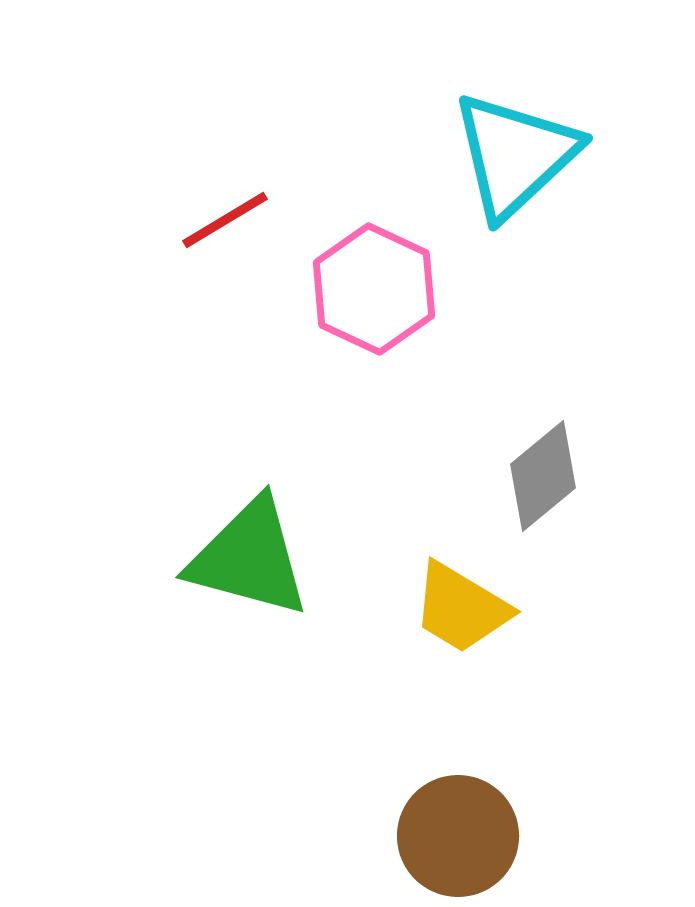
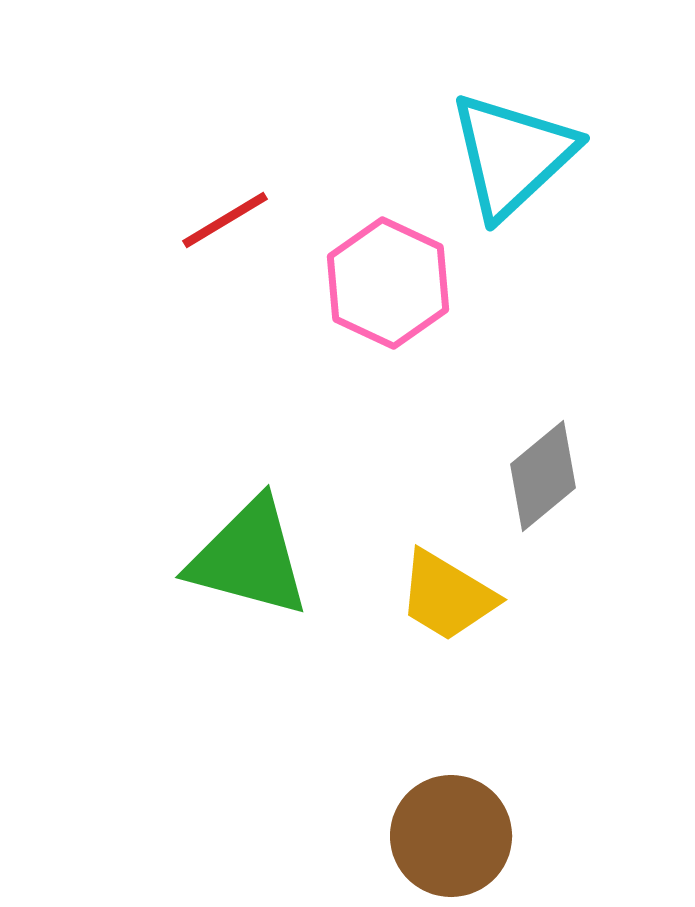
cyan triangle: moved 3 px left
pink hexagon: moved 14 px right, 6 px up
yellow trapezoid: moved 14 px left, 12 px up
brown circle: moved 7 px left
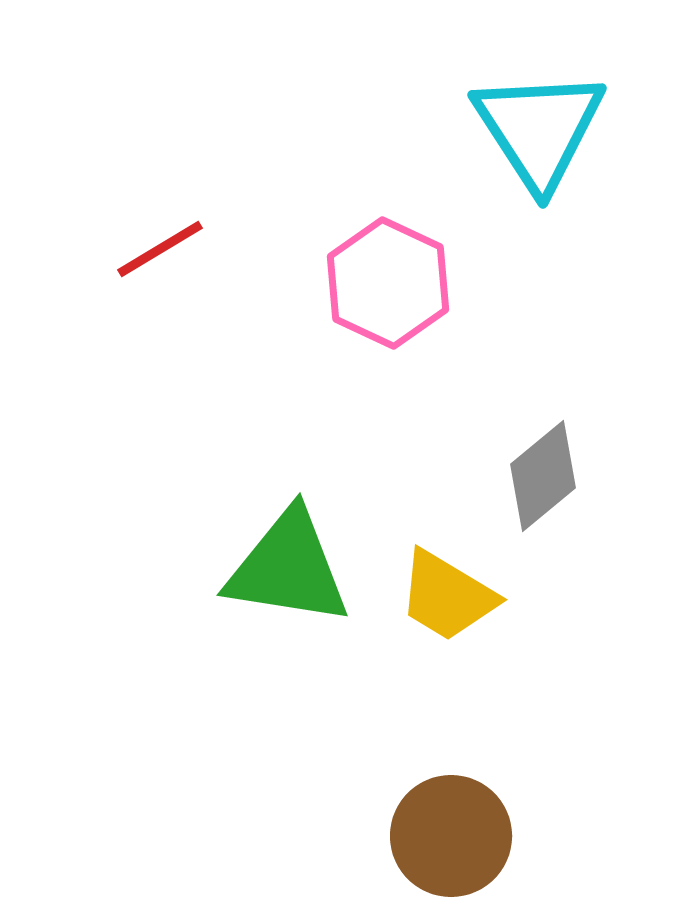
cyan triangle: moved 27 px right, 26 px up; rotated 20 degrees counterclockwise
red line: moved 65 px left, 29 px down
green triangle: moved 39 px right, 10 px down; rotated 6 degrees counterclockwise
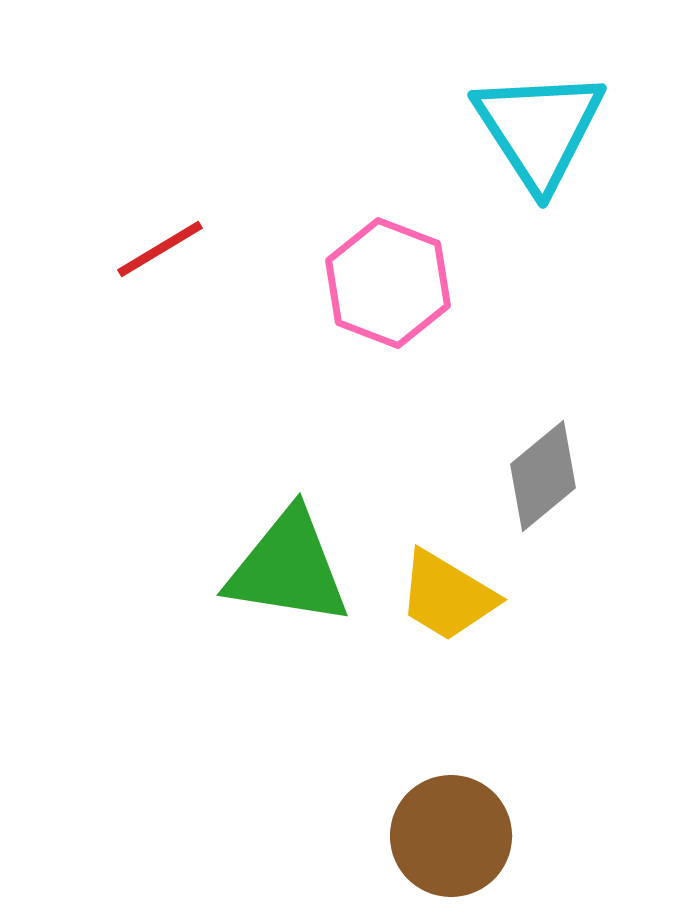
pink hexagon: rotated 4 degrees counterclockwise
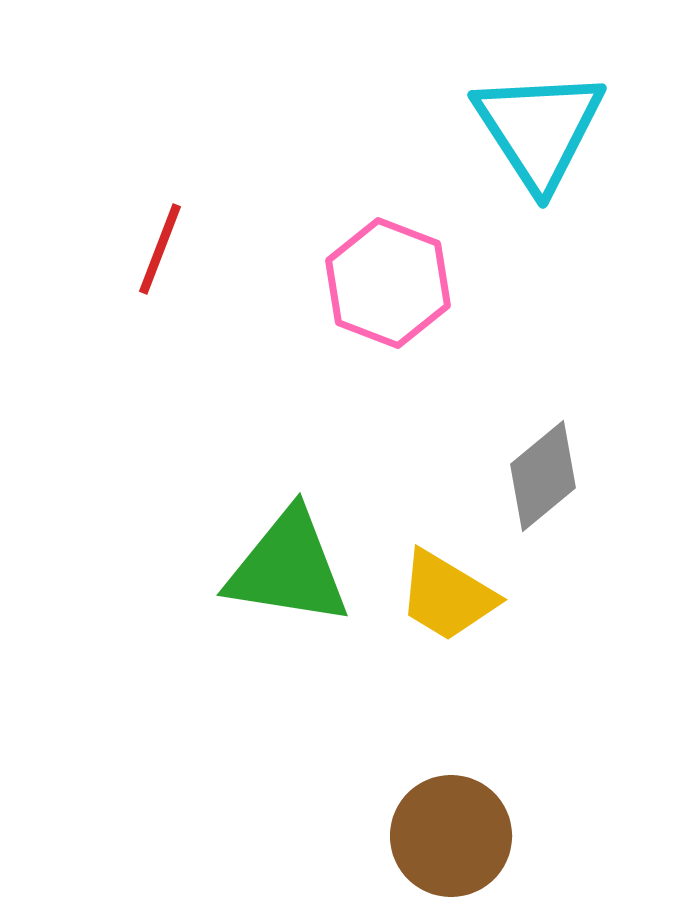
red line: rotated 38 degrees counterclockwise
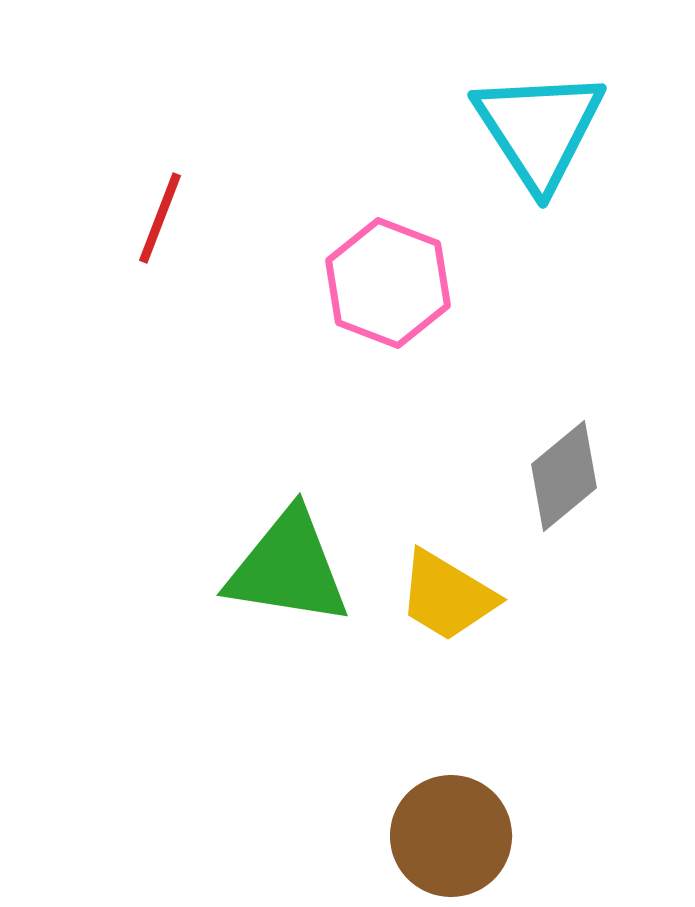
red line: moved 31 px up
gray diamond: moved 21 px right
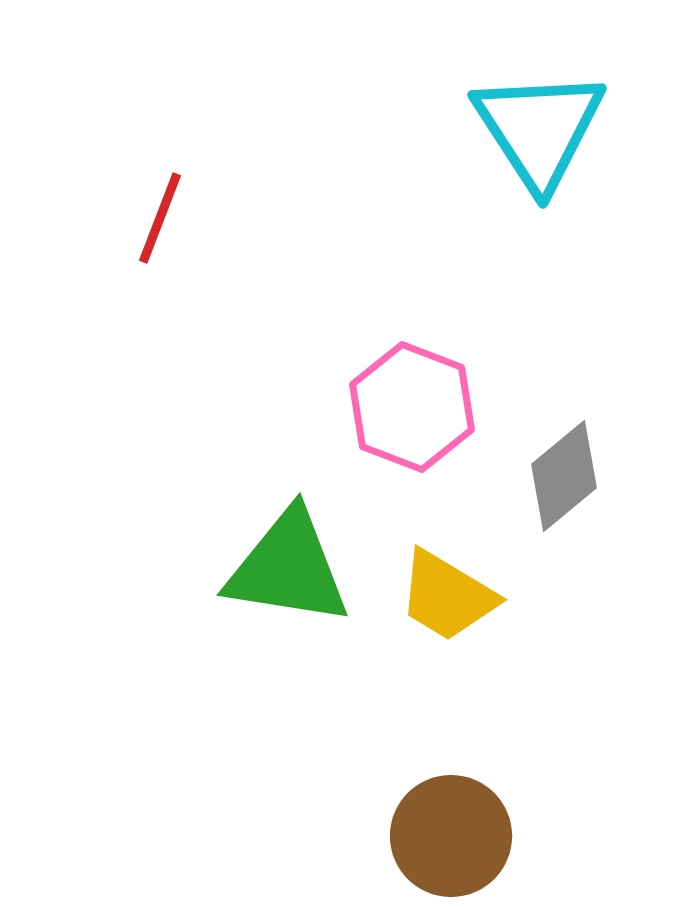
pink hexagon: moved 24 px right, 124 px down
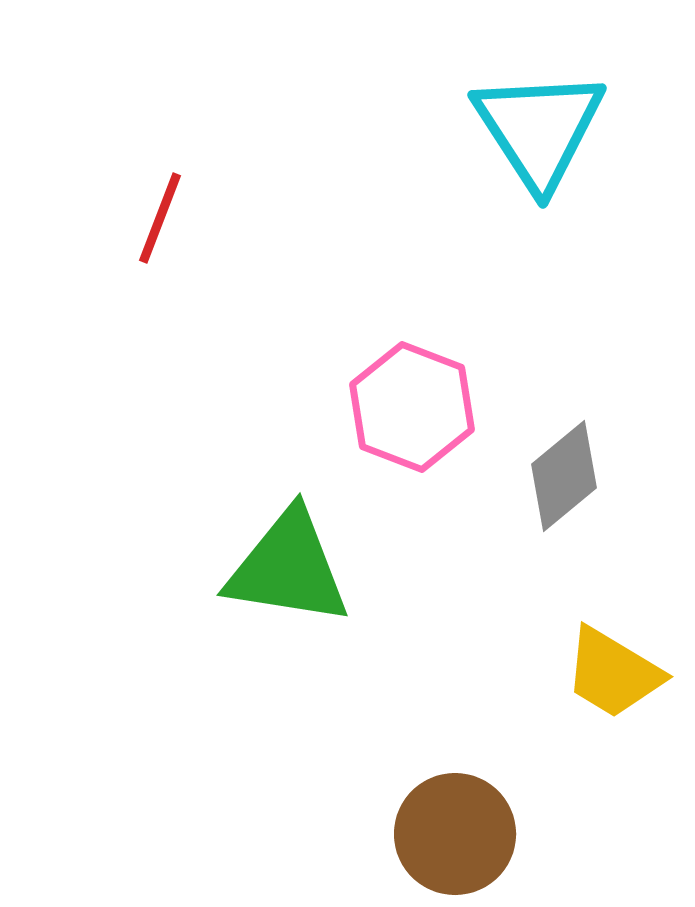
yellow trapezoid: moved 166 px right, 77 px down
brown circle: moved 4 px right, 2 px up
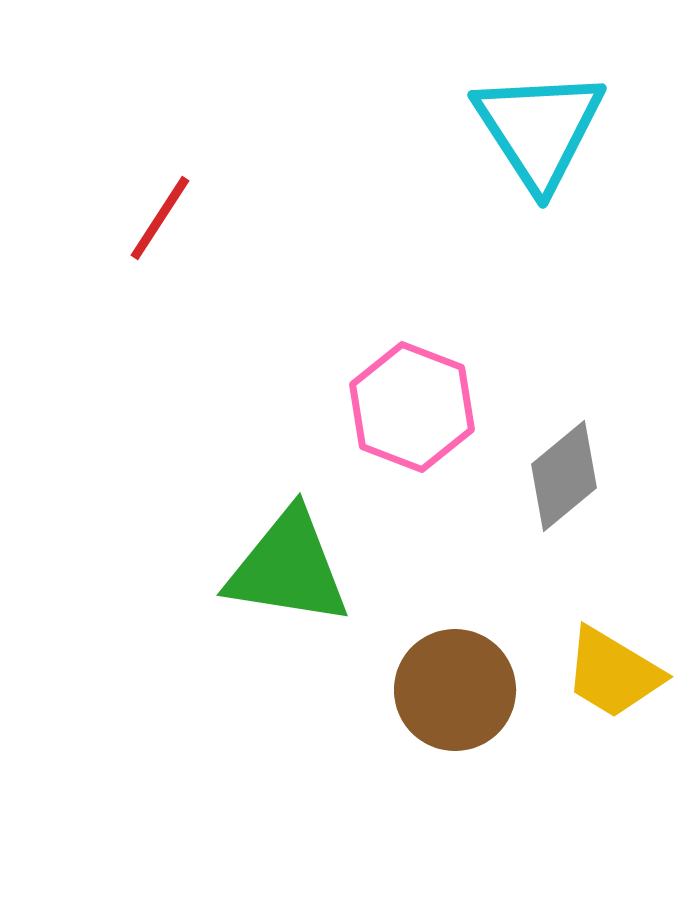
red line: rotated 12 degrees clockwise
brown circle: moved 144 px up
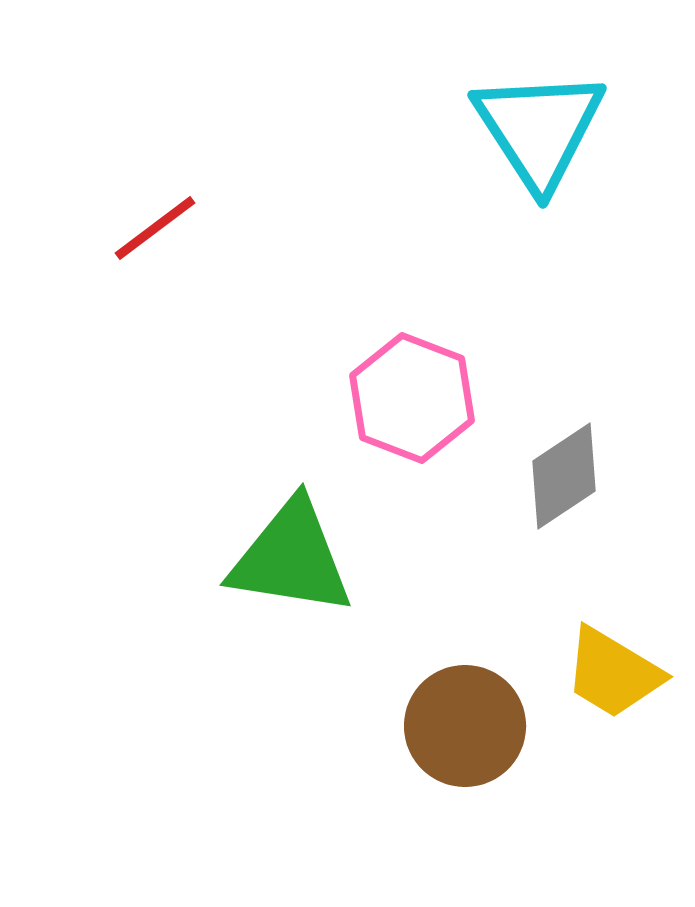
red line: moved 5 px left, 10 px down; rotated 20 degrees clockwise
pink hexagon: moved 9 px up
gray diamond: rotated 6 degrees clockwise
green triangle: moved 3 px right, 10 px up
brown circle: moved 10 px right, 36 px down
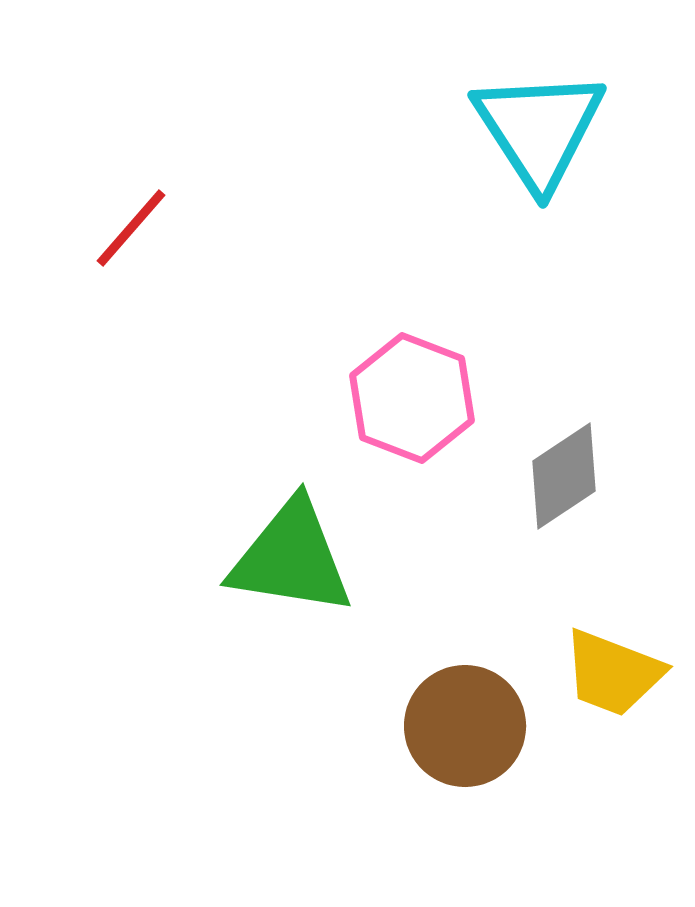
red line: moved 24 px left; rotated 12 degrees counterclockwise
yellow trapezoid: rotated 10 degrees counterclockwise
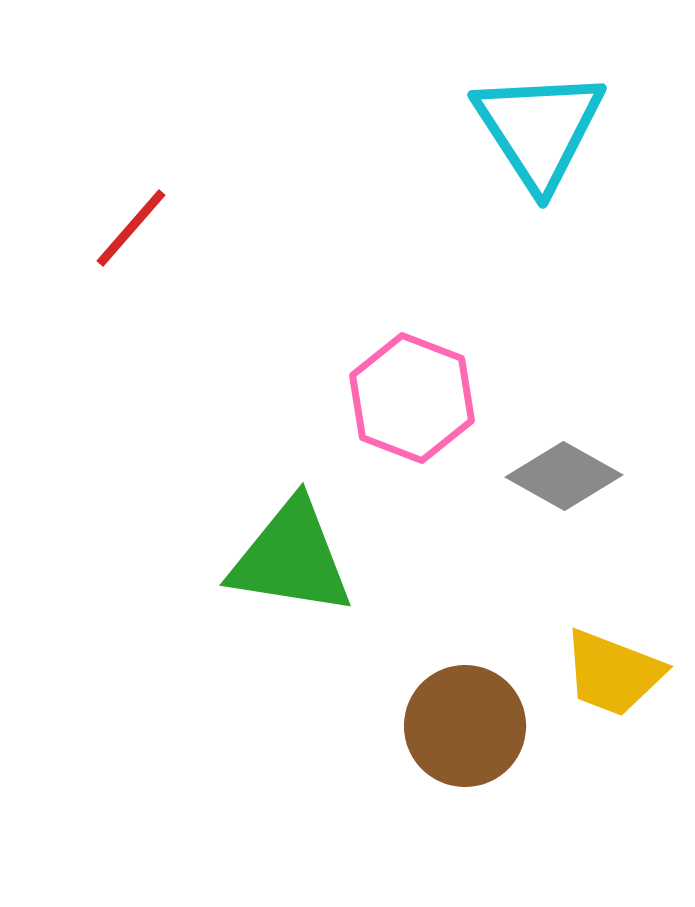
gray diamond: rotated 63 degrees clockwise
